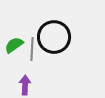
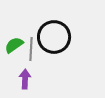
gray line: moved 1 px left
purple arrow: moved 6 px up
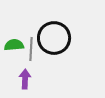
black circle: moved 1 px down
green semicircle: rotated 30 degrees clockwise
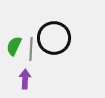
green semicircle: moved 1 px down; rotated 60 degrees counterclockwise
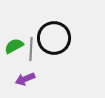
green semicircle: rotated 36 degrees clockwise
purple arrow: rotated 114 degrees counterclockwise
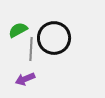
green semicircle: moved 4 px right, 16 px up
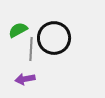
purple arrow: rotated 12 degrees clockwise
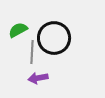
gray line: moved 1 px right, 3 px down
purple arrow: moved 13 px right, 1 px up
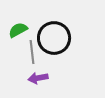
gray line: rotated 10 degrees counterclockwise
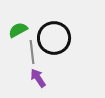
purple arrow: rotated 66 degrees clockwise
